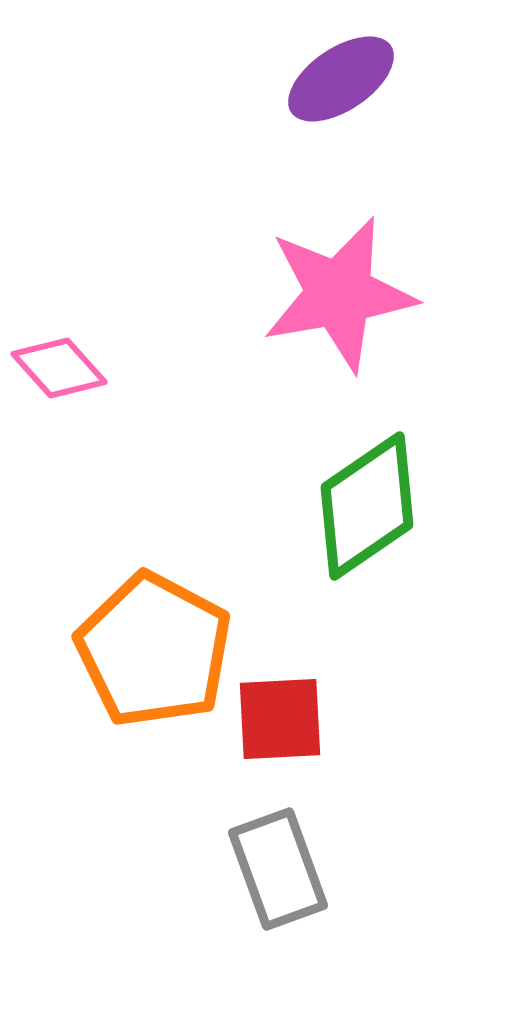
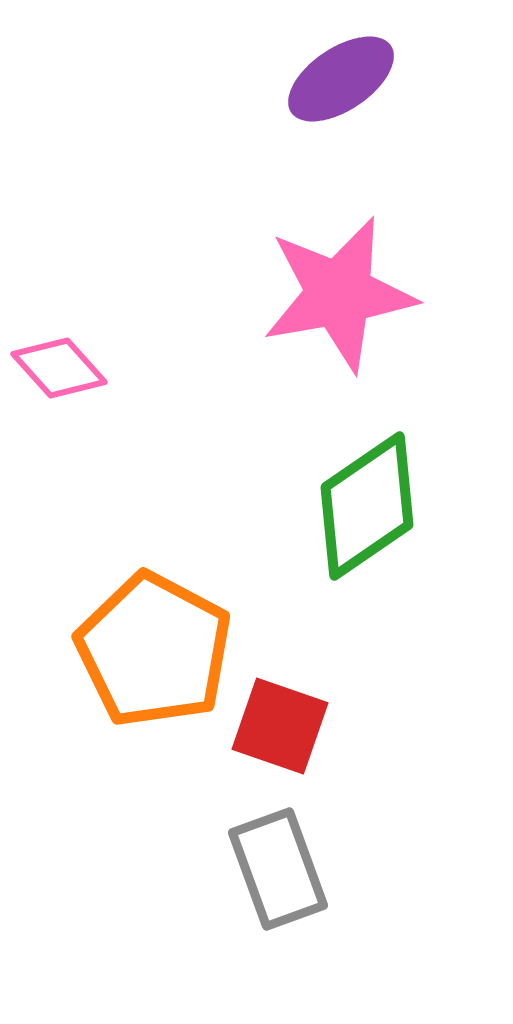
red square: moved 7 px down; rotated 22 degrees clockwise
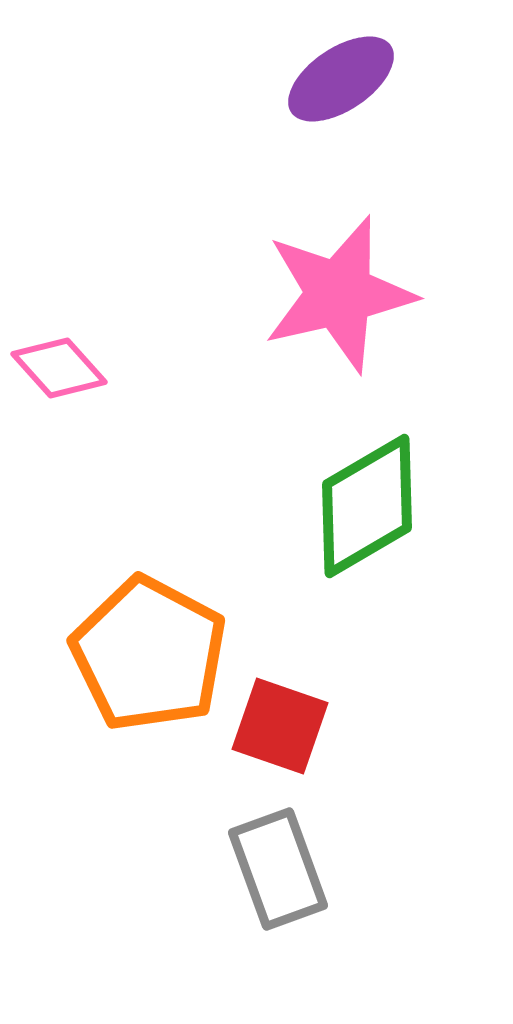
pink star: rotated 3 degrees counterclockwise
green diamond: rotated 4 degrees clockwise
orange pentagon: moved 5 px left, 4 px down
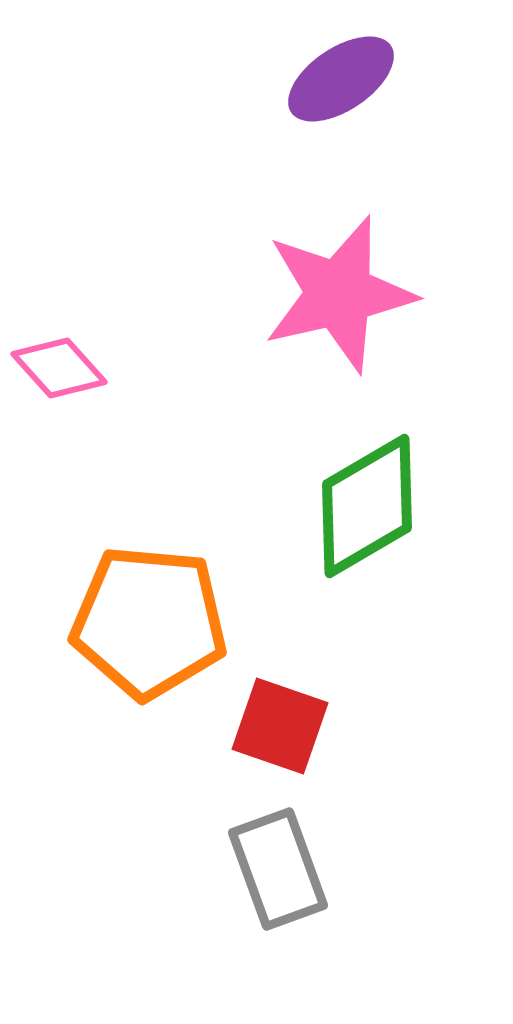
orange pentagon: moved 32 px up; rotated 23 degrees counterclockwise
